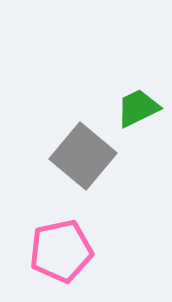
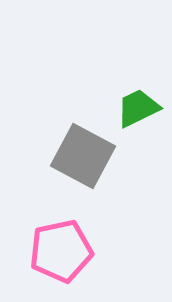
gray square: rotated 12 degrees counterclockwise
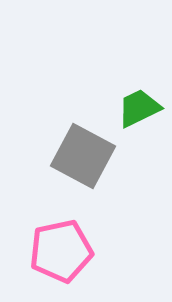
green trapezoid: moved 1 px right
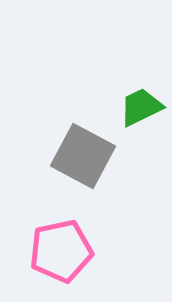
green trapezoid: moved 2 px right, 1 px up
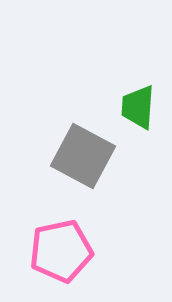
green trapezoid: moved 3 px left; rotated 60 degrees counterclockwise
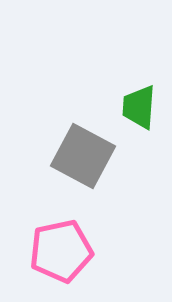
green trapezoid: moved 1 px right
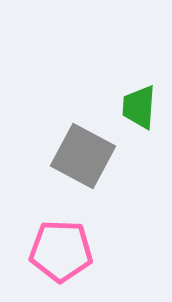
pink pentagon: rotated 14 degrees clockwise
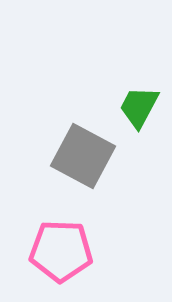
green trapezoid: rotated 24 degrees clockwise
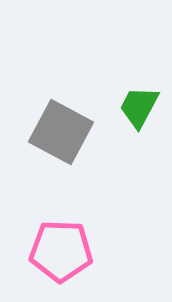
gray square: moved 22 px left, 24 px up
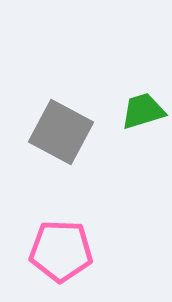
green trapezoid: moved 4 px right, 4 px down; rotated 45 degrees clockwise
